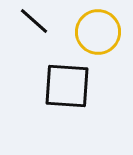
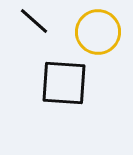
black square: moved 3 px left, 3 px up
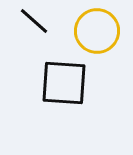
yellow circle: moved 1 px left, 1 px up
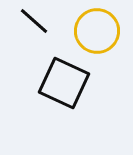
black square: rotated 21 degrees clockwise
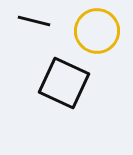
black line: rotated 28 degrees counterclockwise
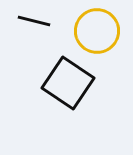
black square: moved 4 px right; rotated 9 degrees clockwise
